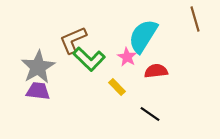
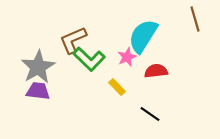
pink star: rotated 18 degrees clockwise
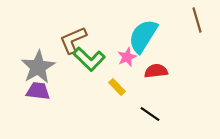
brown line: moved 2 px right, 1 px down
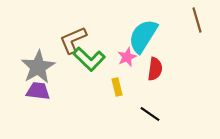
red semicircle: moved 1 px left, 2 px up; rotated 105 degrees clockwise
yellow rectangle: rotated 30 degrees clockwise
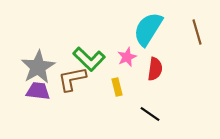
brown line: moved 12 px down
cyan semicircle: moved 5 px right, 7 px up
brown L-shape: moved 1 px left, 39 px down; rotated 12 degrees clockwise
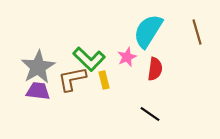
cyan semicircle: moved 2 px down
yellow rectangle: moved 13 px left, 7 px up
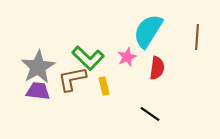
brown line: moved 5 px down; rotated 20 degrees clockwise
green L-shape: moved 1 px left, 1 px up
red semicircle: moved 2 px right, 1 px up
yellow rectangle: moved 6 px down
